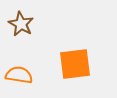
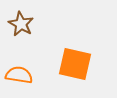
orange square: rotated 20 degrees clockwise
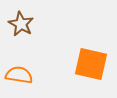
orange square: moved 16 px right
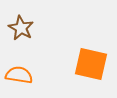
brown star: moved 4 px down
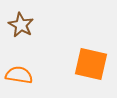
brown star: moved 3 px up
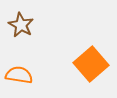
orange square: rotated 36 degrees clockwise
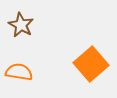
orange semicircle: moved 3 px up
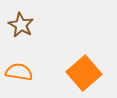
orange square: moved 7 px left, 9 px down
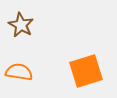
orange square: moved 2 px right, 2 px up; rotated 24 degrees clockwise
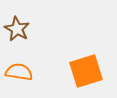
brown star: moved 4 px left, 4 px down
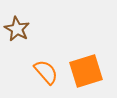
orange semicircle: moved 27 px right; rotated 40 degrees clockwise
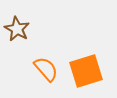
orange semicircle: moved 3 px up
